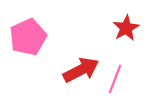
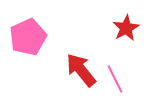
red arrow: rotated 102 degrees counterclockwise
pink line: rotated 48 degrees counterclockwise
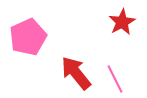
red star: moved 4 px left, 6 px up
red arrow: moved 5 px left, 3 px down
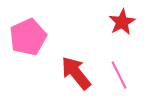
pink line: moved 4 px right, 4 px up
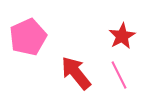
red star: moved 14 px down
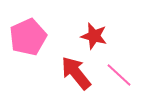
red star: moved 28 px left; rotated 28 degrees counterclockwise
pink line: rotated 20 degrees counterclockwise
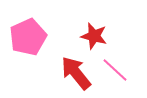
pink line: moved 4 px left, 5 px up
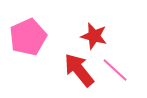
red arrow: moved 3 px right, 3 px up
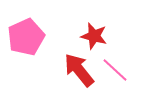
pink pentagon: moved 2 px left
